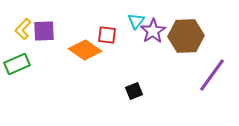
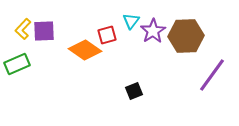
cyan triangle: moved 5 px left
red square: rotated 24 degrees counterclockwise
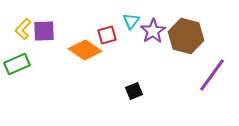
brown hexagon: rotated 16 degrees clockwise
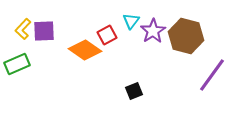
red square: rotated 12 degrees counterclockwise
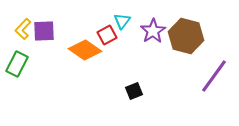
cyan triangle: moved 9 px left
green rectangle: rotated 40 degrees counterclockwise
purple line: moved 2 px right, 1 px down
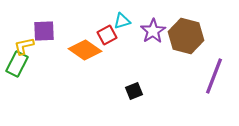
cyan triangle: rotated 36 degrees clockwise
yellow L-shape: moved 1 px right, 17 px down; rotated 35 degrees clockwise
purple line: rotated 15 degrees counterclockwise
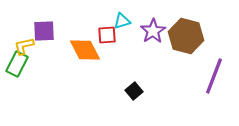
red square: rotated 24 degrees clockwise
orange diamond: rotated 28 degrees clockwise
black square: rotated 18 degrees counterclockwise
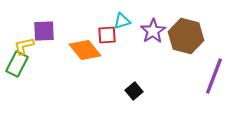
orange diamond: rotated 12 degrees counterclockwise
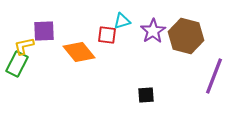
red square: rotated 12 degrees clockwise
orange diamond: moved 6 px left, 2 px down
black square: moved 12 px right, 4 px down; rotated 36 degrees clockwise
